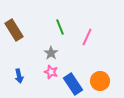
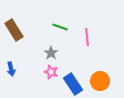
green line: rotated 49 degrees counterclockwise
pink line: rotated 30 degrees counterclockwise
blue arrow: moved 8 px left, 7 px up
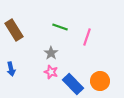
pink line: rotated 24 degrees clockwise
blue rectangle: rotated 10 degrees counterclockwise
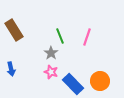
green line: moved 9 px down; rotated 49 degrees clockwise
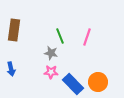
brown rectangle: rotated 40 degrees clockwise
gray star: rotated 24 degrees counterclockwise
pink star: rotated 16 degrees counterclockwise
orange circle: moved 2 px left, 1 px down
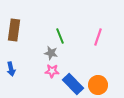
pink line: moved 11 px right
pink star: moved 1 px right, 1 px up
orange circle: moved 3 px down
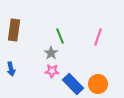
gray star: rotated 24 degrees clockwise
orange circle: moved 1 px up
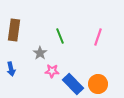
gray star: moved 11 px left
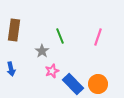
gray star: moved 2 px right, 2 px up
pink star: rotated 24 degrees counterclockwise
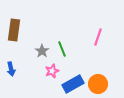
green line: moved 2 px right, 13 px down
blue rectangle: rotated 75 degrees counterclockwise
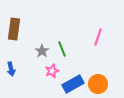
brown rectangle: moved 1 px up
